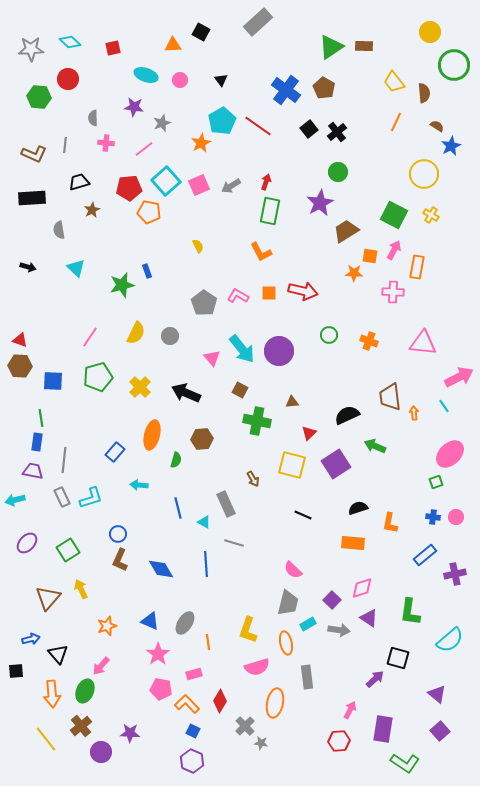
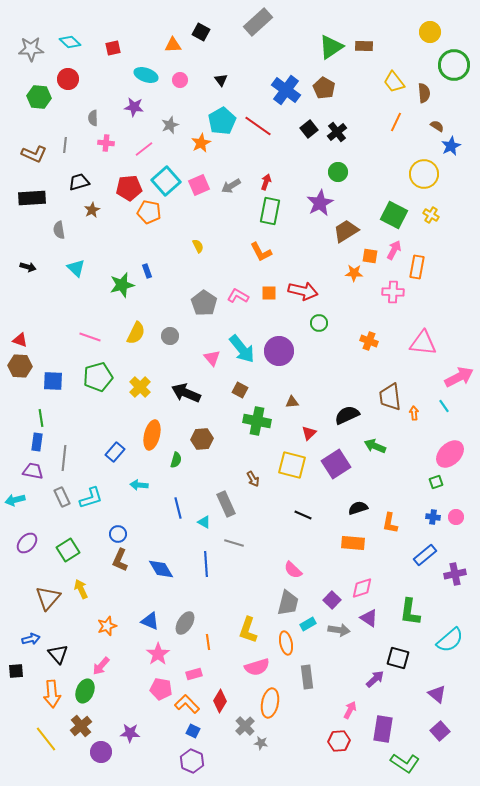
gray star at (162, 123): moved 8 px right, 2 px down
green circle at (329, 335): moved 10 px left, 12 px up
pink line at (90, 337): rotated 75 degrees clockwise
gray line at (64, 460): moved 2 px up
orange ellipse at (275, 703): moved 5 px left
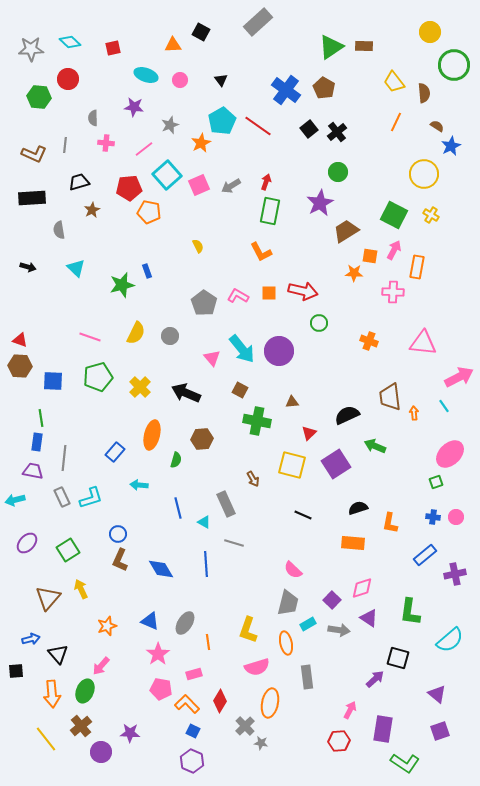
cyan square at (166, 181): moved 1 px right, 6 px up
purple square at (440, 731): rotated 24 degrees clockwise
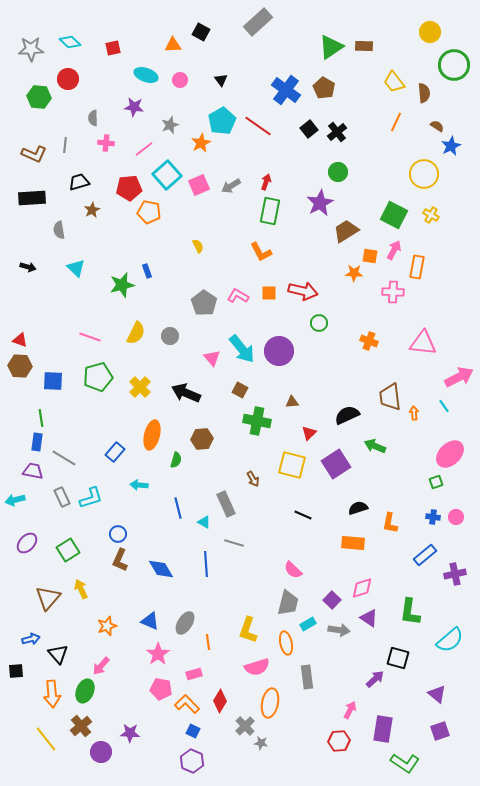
gray line at (64, 458): rotated 65 degrees counterclockwise
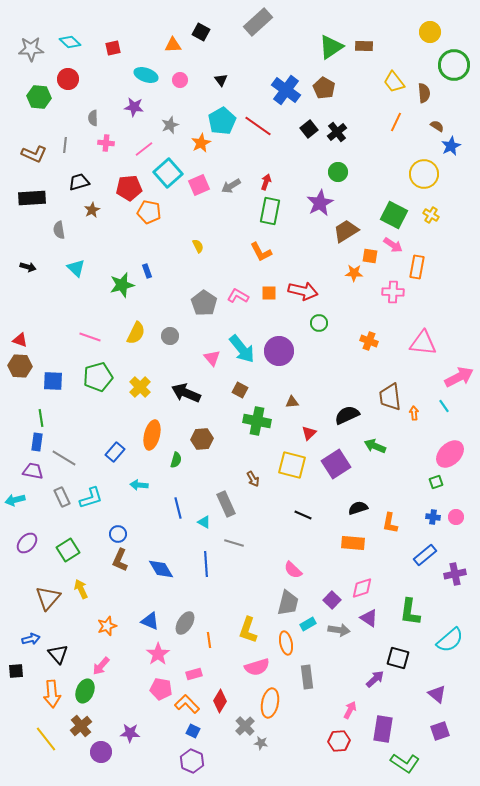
cyan square at (167, 175): moved 1 px right, 2 px up
pink arrow at (394, 250): moved 1 px left, 5 px up; rotated 96 degrees clockwise
orange line at (208, 642): moved 1 px right, 2 px up
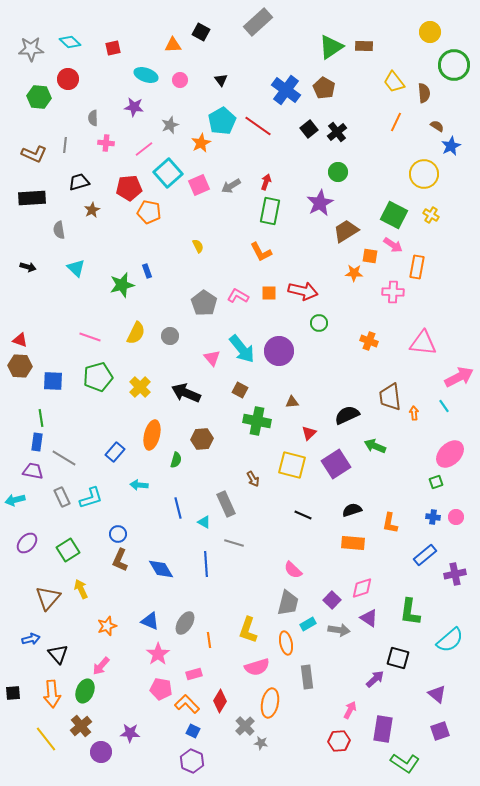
black semicircle at (358, 508): moved 6 px left, 2 px down
black square at (16, 671): moved 3 px left, 22 px down
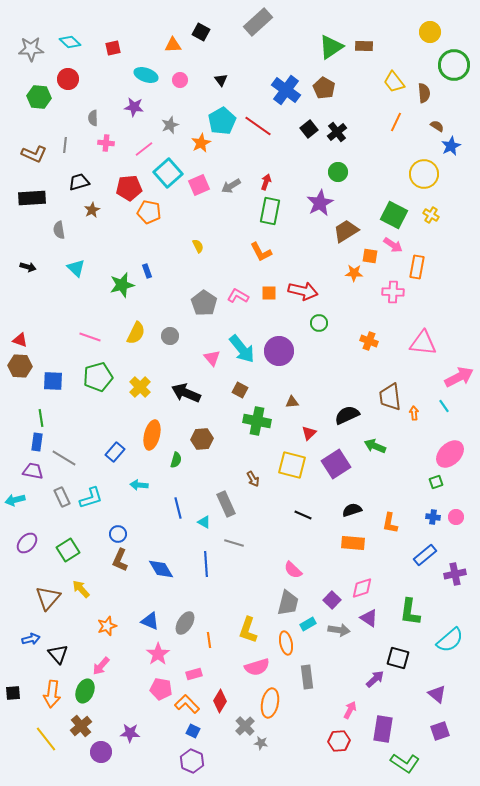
yellow arrow at (81, 589): rotated 18 degrees counterclockwise
orange arrow at (52, 694): rotated 12 degrees clockwise
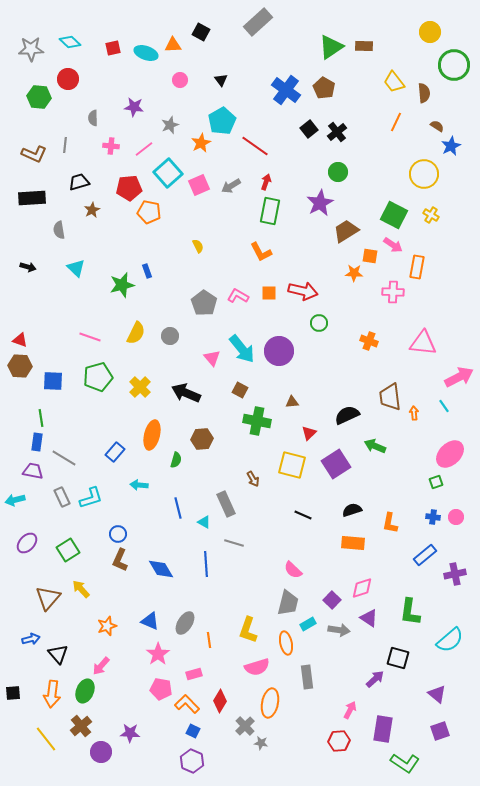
cyan ellipse at (146, 75): moved 22 px up
red line at (258, 126): moved 3 px left, 20 px down
pink cross at (106, 143): moved 5 px right, 3 px down
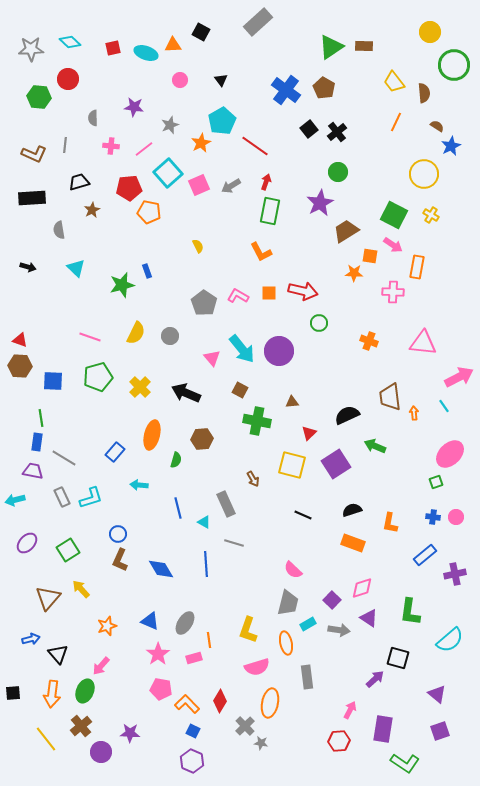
orange rectangle at (353, 543): rotated 15 degrees clockwise
pink rectangle at (194, 674): moved 16 px up
